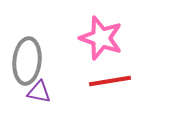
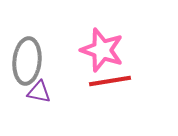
pink star: moved 1 px right, 12 px down
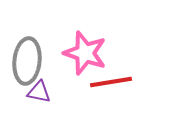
pink star: moved 17 px left, 3 px down
red line: moved 1 px right, 1 px down
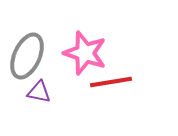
gray ellipse: moved 5 px up; rotated 18 degrees clockwise
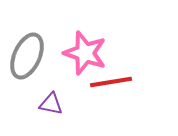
purple triangle: moved 12 px right, 12 px down
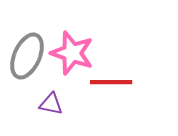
pink star: moved 13 px left
red line: rotated 9 degrees clockwise
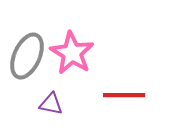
pink star: rotated 12 degrees clockwise
red line: moved 13 px right, 13 px down
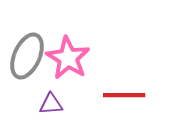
pink star: moved 4 px left, 5 px down
purple triangle: rotated 15 degrees counterclockwise
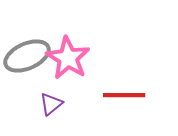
gray ellipse: rotated 42 degrees clockwise
purple triangle: rotated 35 degrees counterclockwise
